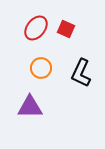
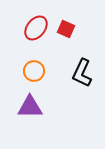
orange circle: moved 7 px left, 3 px down
black L-shape: moved 1 px right
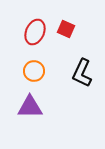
red ellipse: moved 1 px left, 4 px down; rotated 15 degrees counterclockwise
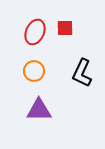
red square: moved 1 px left, 1 px up; rotated 24 degrees counterclockwise
purple triangle: moved 9 px right, 3 px down
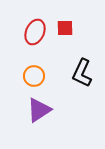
orange circle: moved 5 px down
purple triangle: rotated 32 degrees counterclockwise
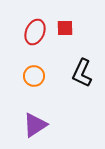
purple triangle: moved 4 px left, 15 px down
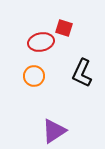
red square: moved 1 px left; rotated 18 degrees clockwise
red ellipse: moved 6 px right, 10 px down; rotated 55 degrees clockwise
purple triangle: moved 19 px right, 6 px down
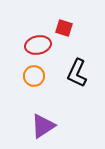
red ellipse: moved 3 px left, 3 px down
black L-shape: moved 5 px left
purple triangle: moved 11 px left, 5 px up
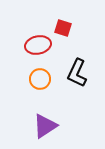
red square: moved 1 px left
orange circle: moved 6 px right, 3 px down
purple triangle: moved 2 px right
